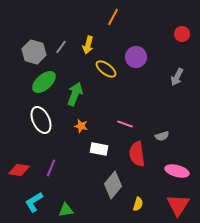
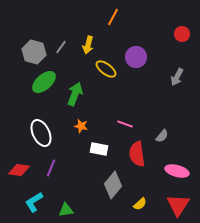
white ellipse: moved 13 px down
gray semicircle: rotated 32 degrees counterclockwise
yellow semicircle: moved 2 px right; rotated 32 degrees clockwise
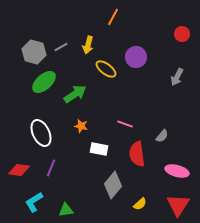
gray line: rotated 24 degrees clockwise
green arrow: rotated 35 degrees clockwise
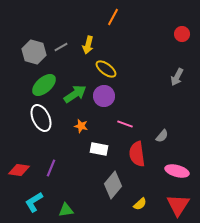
purple circle: moved 32 px left, 39 px down
green ellipse: moved 3 px down
white ellipse: moved 15 px up
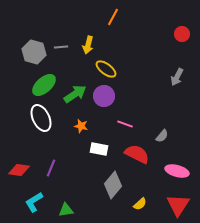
gray line: rotated 24 degrees clockwise
red semicircle: rotated 125 degrees clockwise
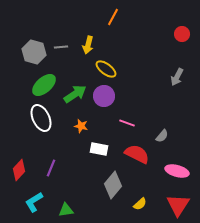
pink line: moved 2 px right, 1 px up
red diamond: rotated 55 degrees counterclockwise
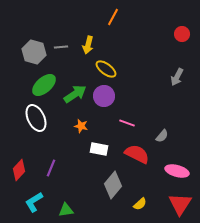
white ellipse: moved 5 px left
red triangle: moved 2 px right, 1 px up
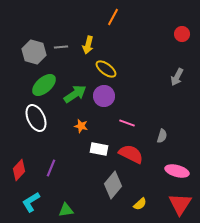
gray semicircle: rotated 24 degrees counterclockwise
red semicircle: moved 6 px left
cyan L-shape: moved 3 px left
